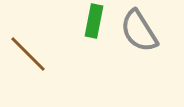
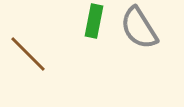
gray semicircle: moved 3 px up
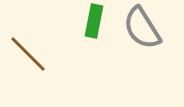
gray semicircle: moved 3 px right
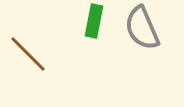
gray semicircle: rotated 9 degrees clockwise
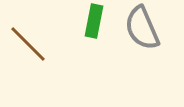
brown line: moved 10 px up
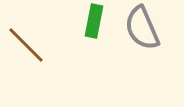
brown line: moved 2 px left, 1 px down
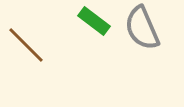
green rectangle: rotated 64 degrees counterclockwise
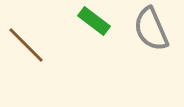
gray semicircle: moved 9 px right, 1 px down
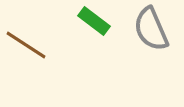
brown line: rotated 12 degrees counterclockwise
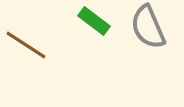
gray semicircle: moved 3 px left, 2 px up
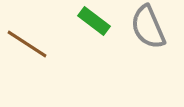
brown line: moved 1 px right, 1 px up
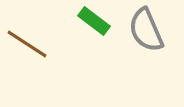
gray semicircle: moved 2 px left, 3 px down
